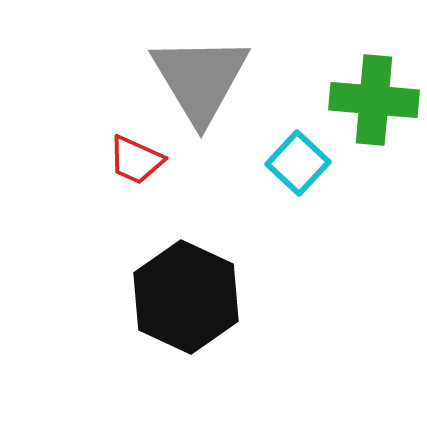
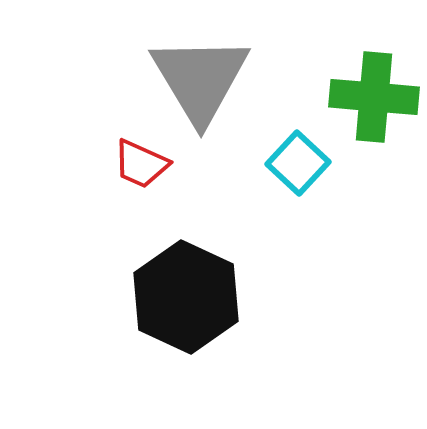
green cross: moved 3 px up
red trapezoid: moved 5 px right, 4 px down
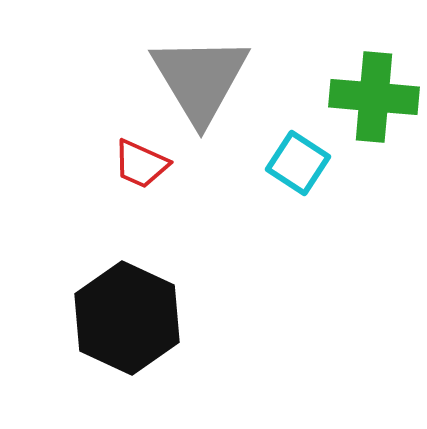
cyan square: rotated 10 degrees counterclockwise
black hexagon: moved 59 px left, 21 px down
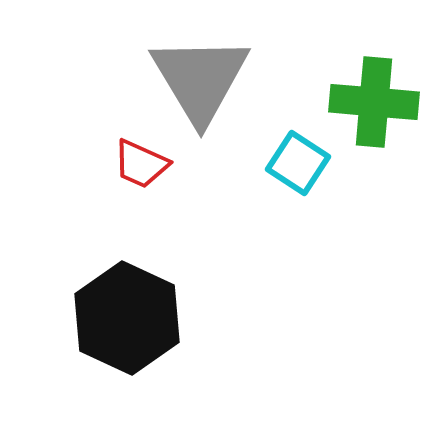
green cross: moved 5 px down
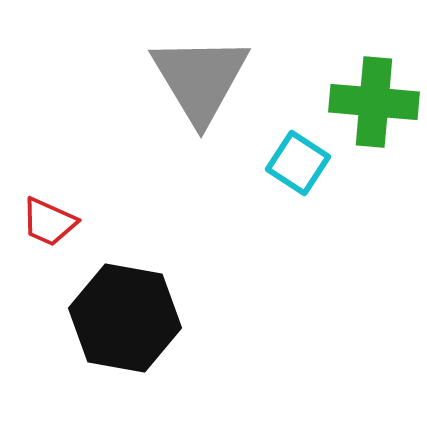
red trapezoid: moved 92 px left, 58 px down
black hexagon: moved 2 px left; rotated 15 degrees counterclockwise
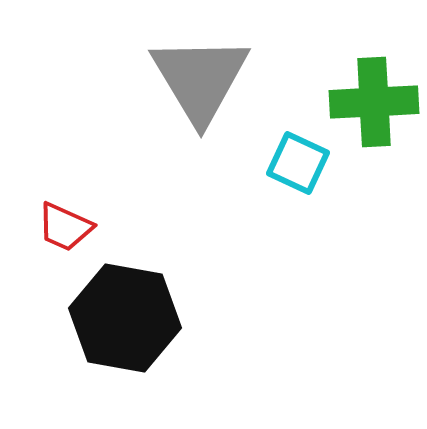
green cross: rotated 8 degrees counterclockwise
cyan square: rotated 8 degrees counterclockwise
red trapezoid: moved 16 px right, 5 px down
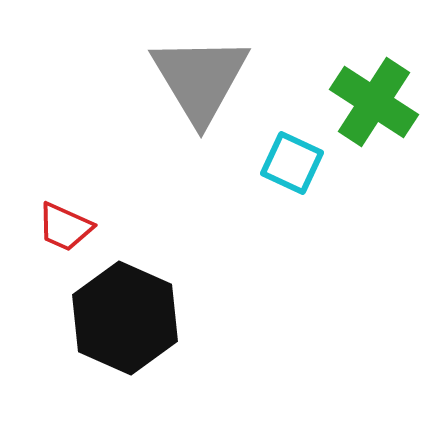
green cross: rotated 36 degrees clockwise
cyan square: moved 6 px left
black hexagon: rotated 14 degrees clockwise
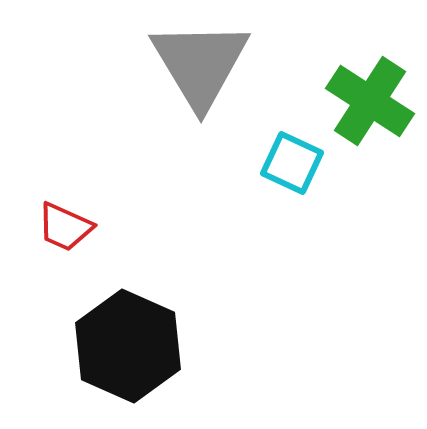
gray triangle: moved 15 px up
green cross: moved 4 px left, 1 px up
black hexagon: moved 3 px right, 28 px down
